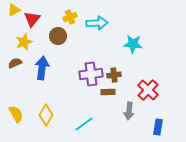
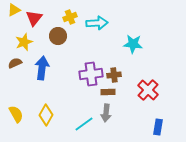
red triangle: moved 2 px right, 1 px up
gray arrow: moved 23 px left, 2 px down
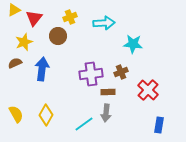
cyan arrow: moved 7 px right
blue arrow: moved 1 px down
brown cross: moved 7 px right, 3 px up; rotated 16 degrees counterclockwise
blue rectangle: moved 1 px right, 2 px up
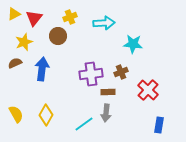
yellow triangle: moved 4 px down
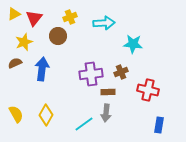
red cross: rotated 30 degrees counterclockwise
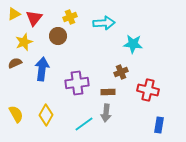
purple cross: moved 14 px left, 9 px down
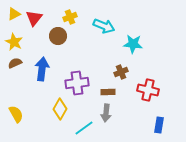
cyan arrow: moved 3 px down; rotated 25 degrees clockwise
yellow star: moved 10 px left; rotated 24 degrees counterclockwise
yellow diamond: moved 14 px right, 6 px up
cyan line: moved 4 px down
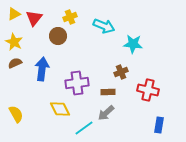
yellow diamond: rotated 55 degrees counterclockwise
gray arrow: rotated 42 degrees clockwise
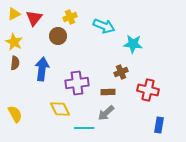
brown semicircle: rotated 120 degrees clockwise
yellow semicircle: moved 1 px left
cyan line: rotated 36 degrees clockwise
